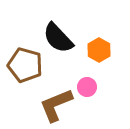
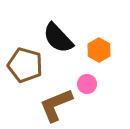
pink circle: moved 3 px up
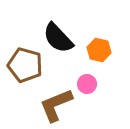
orange hexagon: rotated 15 degrees counterclockwise
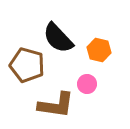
brown pentagon: moved 2 px right
brown L-shape: rotated 150 degrees counterclockwise
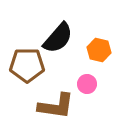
black semicircle: rotated 96 degrees counterclockwise
brown pentagon: rotated 16 degrees counterclockwise
brown L-shape: moved 1 px down
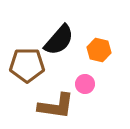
black semicircle: moved 1 px right, 2 px down
pink circle: moved 2 px left
